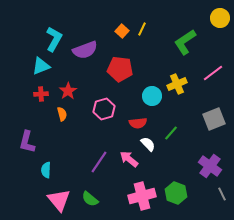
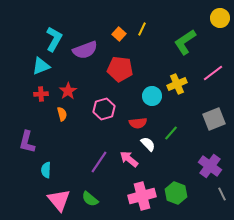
orange square: moved 3 px left, 3 px down
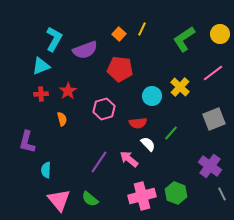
yellow circle: moved 16 px down
green L-shape: moved 1 px left, 3 px up
yellow cross: moved 3 px right, 3 px down; rotated 24 degrees counterclockwise
orange semicircle: moved 5 px down
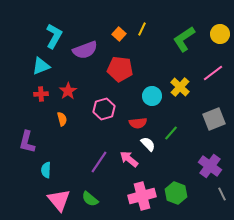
cyan L-shape: moved 3 px up
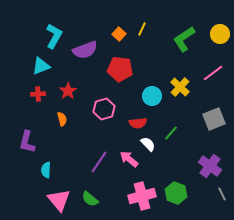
red cross: moved 3 px left
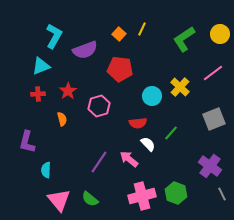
pink hexagon: moved 5 px left, 3 px up
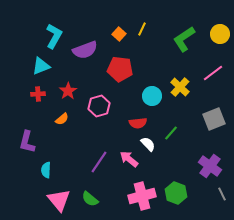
orange semicircle: rotated 64 degrees clockwise
